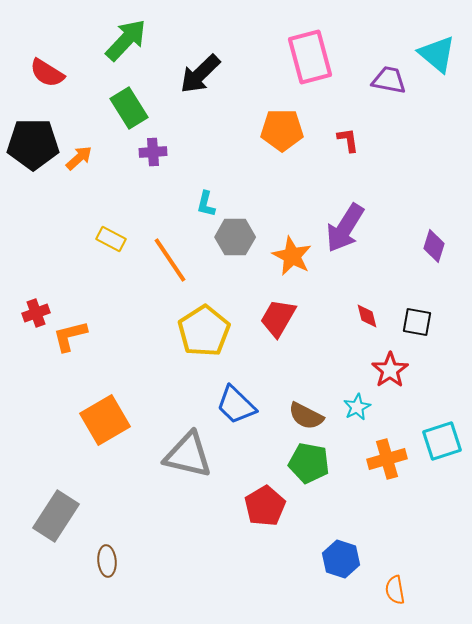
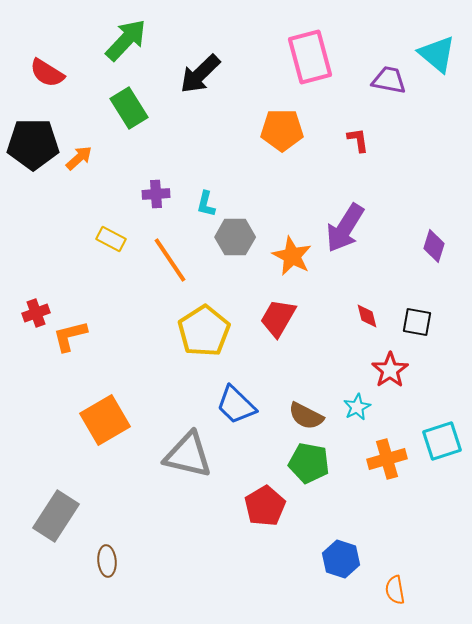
red L-shape: moved 10 px right
purple cross: moved 3 px right, 42 px down
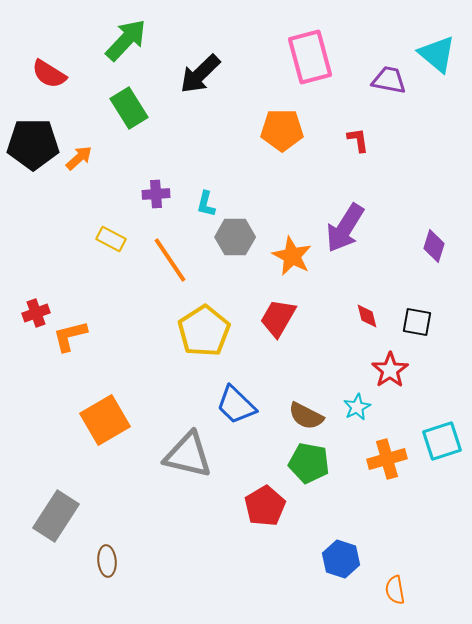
red semicircle: moved 2 px right, 1 px down
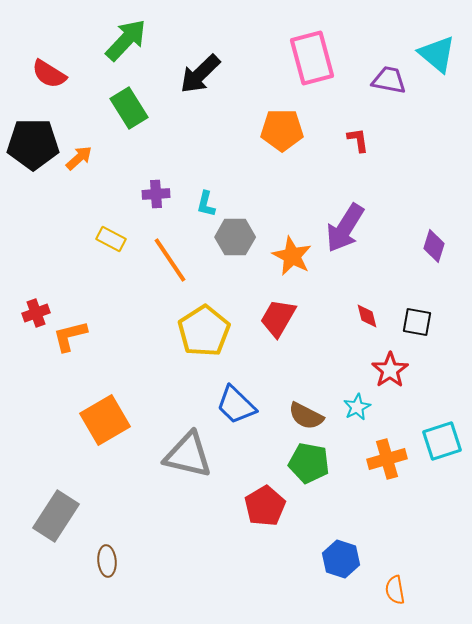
pink rectangle: moved 2 px right, 1 px down
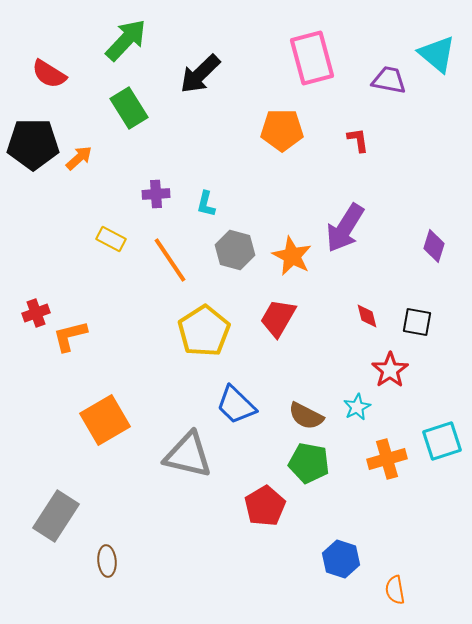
gray hexagon: moved 13 px down; rotated 15 degrees clockwise
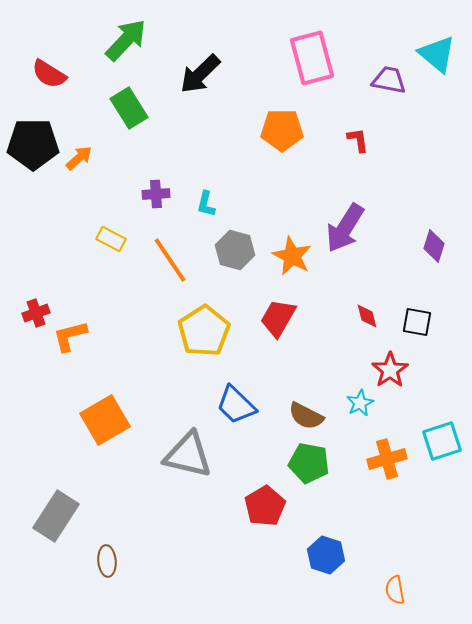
cyan star: moved 3 px right, 4 px up
blue hexagon: moved 15 px left, 4 px up
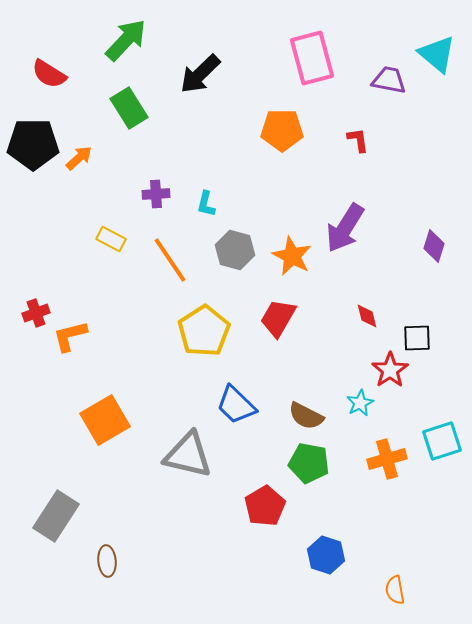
black square: moved 16 px down; rotated 12 degrees counterclockwise
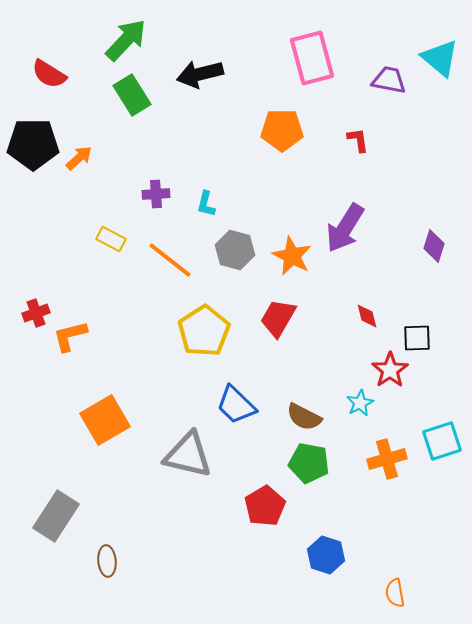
cyan triangle: moved 3 px right, 4 px down
black arrow: rotated 30 degrees clockwise
green rectangle: moved 3 px right, 13 px up
orange line: rotated 18 degrees counterclockwise
brown semicircle: moved 2 px left, 1 px down
orange semicircle: moved 3 px down
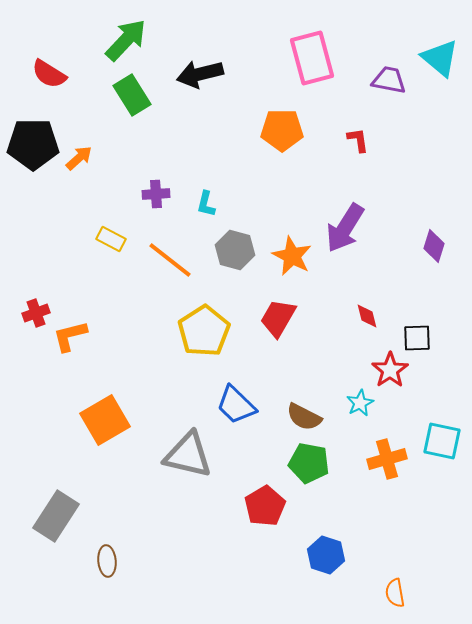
cyan square: rotated 30 degrees clockwise
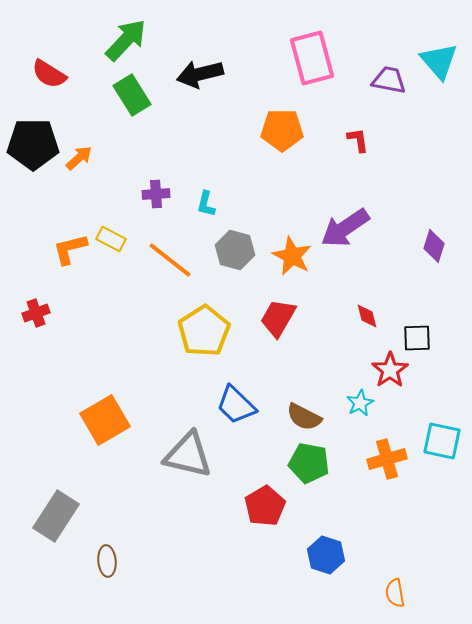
cyan triangle: moved 1 px left, 3 px down; rotated 9 degrees clockwise
purple arrow: rotated 24 degrees clockwise
orange L-shape: moved 87 px up
